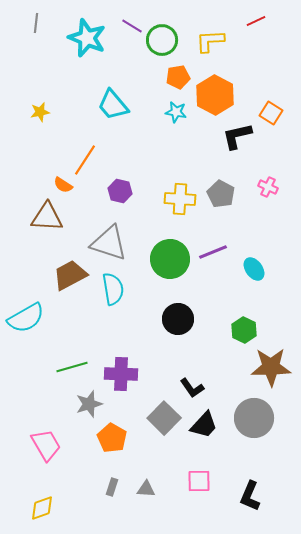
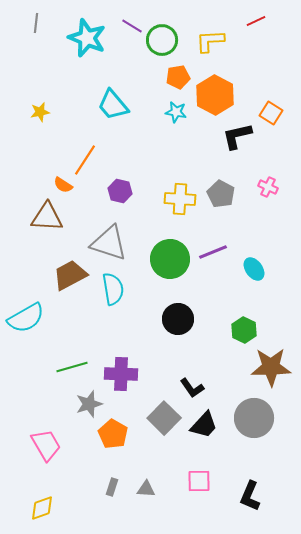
orange pentagon at (112, 438): moved 1 px right, 4 px up
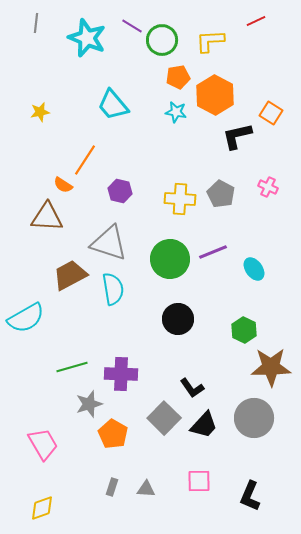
pink trapezoid at (46, 445): moved 3 px left, 1 px up
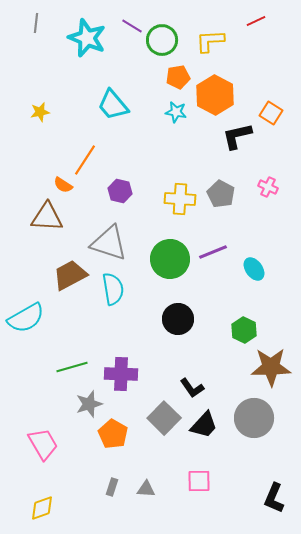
black L-shape at (250, 496): moved 24 px right, 2 px down
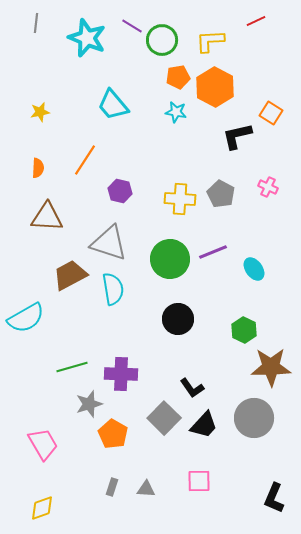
orange hexagon at (215, 95): moved 8 px up
orange semicircle at (63, 185): moved 25 px left, 17 px up; rotated 120 degrees counterclockwise
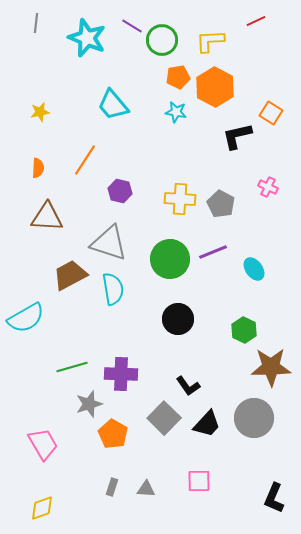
gray pentagon at (221, 194): moved 10 px down
black L-shape at (192, 388): moved 4 px left, 2 px up
black trapezoid at (204, 425): moved 3 px right, 1 px up
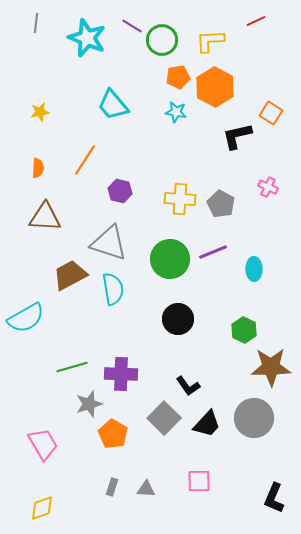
brown triangle at (47, 217): moved 2 px left
cyan ellipse at (254, 269): rotated 35 degrees clockwise
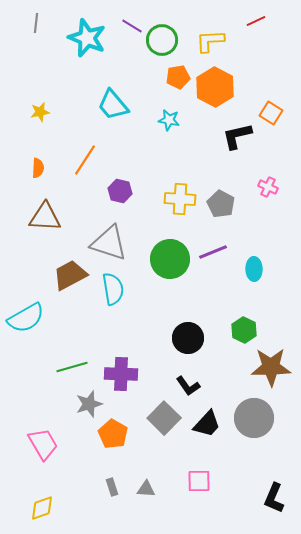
cyan star at (176, 112): moved 7 px left, 8 px down
black circle at (178, 319): moved 10 px right, 19 px down
gray rectangle at (112, 487): rotated 36 degrees counterclockwise
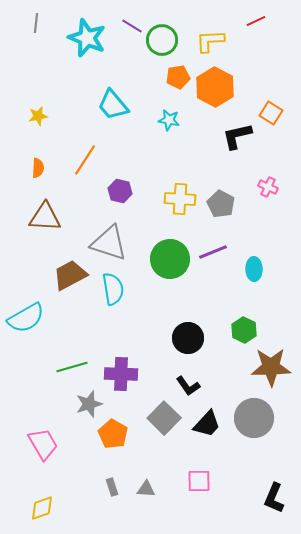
yellow star at (40, 112): moved 2 px left, 4 px down
